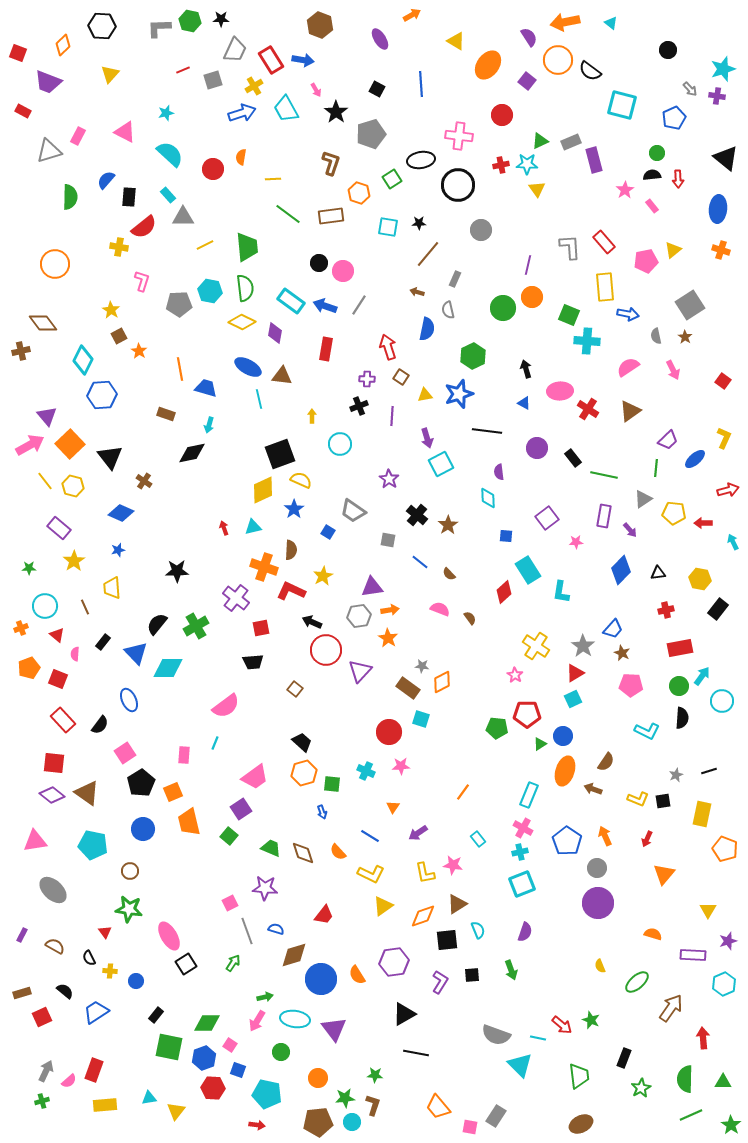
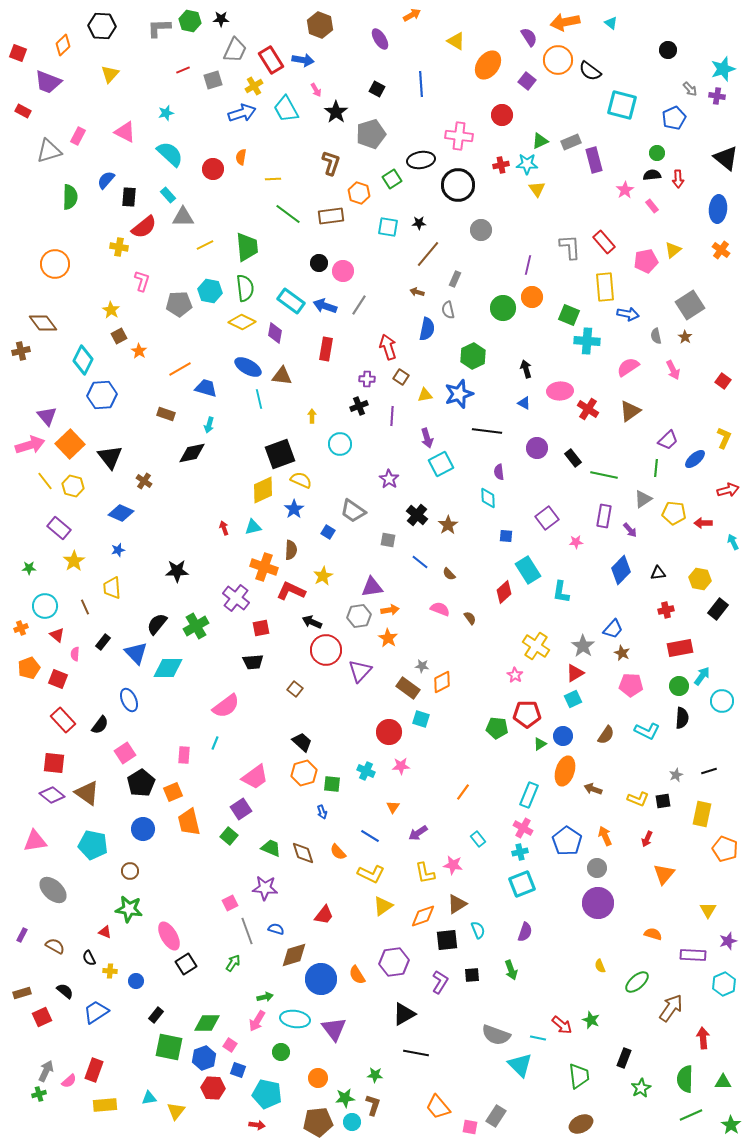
orange cross at (721, 250): rotated 18 degrees clockwise
orange line at (180, 369): rotated 70 degrees clockwise
pink arrow at (30, 445): rotated 12 degrees clockwise
brown semicircle at (606, 762): moved 27 px up
red triangle at (105, 932): rotated 32 degrees counterclockwise
green cross at (42, 1101): moved 3 px left, 7 px up
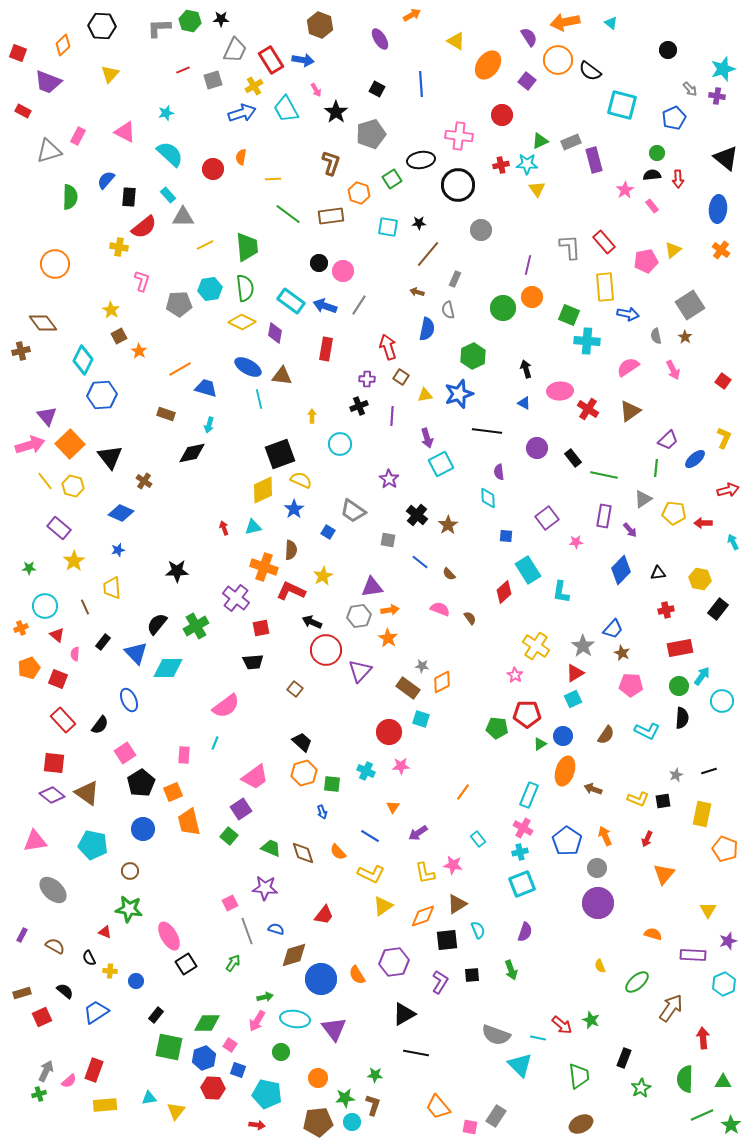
cyan hexagon at (210, 291): moved 2 px up; rotated 20 degrees counterclockwise
green line at (691, 1115): moved 11 px right
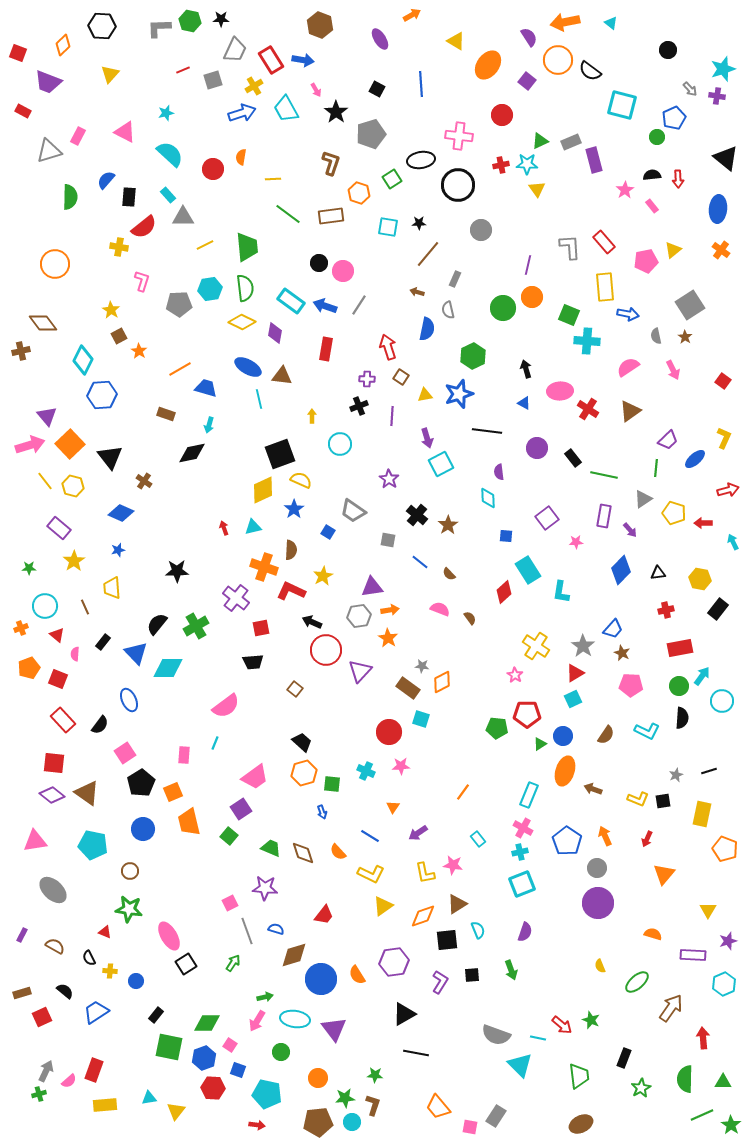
green circle at (657, 153): moved 16 px up
yellow pentagon at (674, 513): rotated 10 degrees clockwise
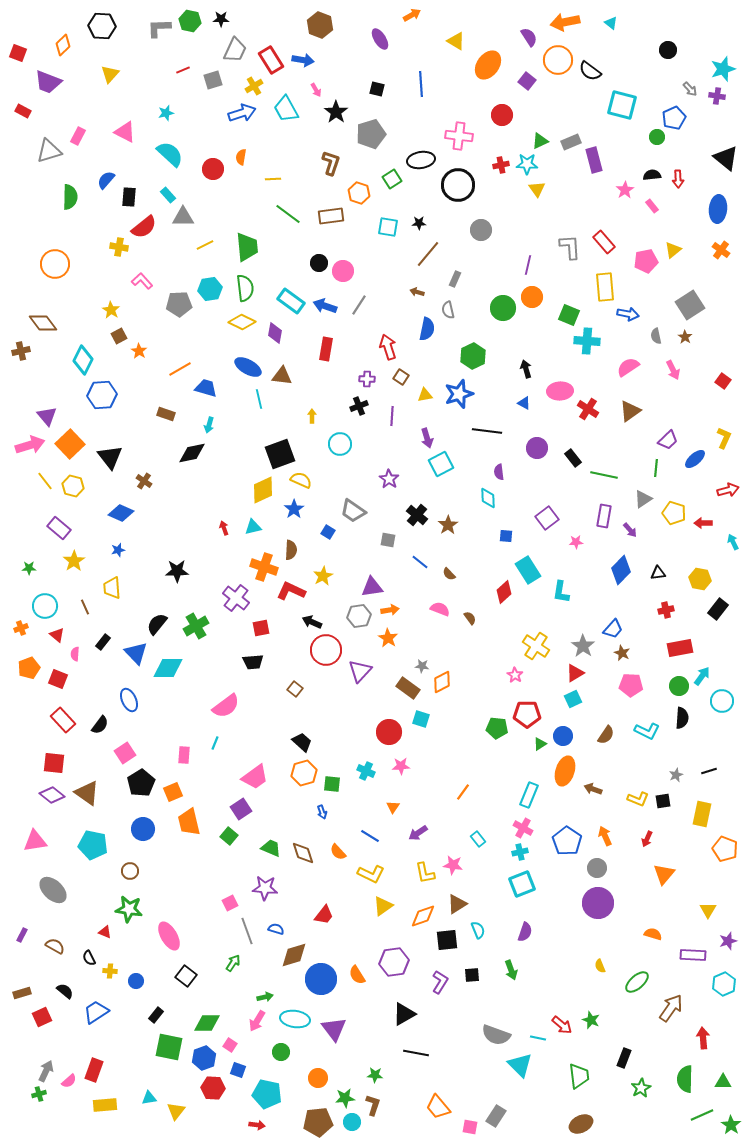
black square at (377, 89): rotated 14 degrees counterclockwise
pink L-shape at (142, 281): rotated 60 degrees counterclockwise
black square at (186, 964): moved 12 px down; rotated 20 degrees counterclockwise
